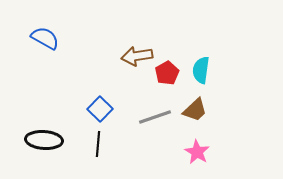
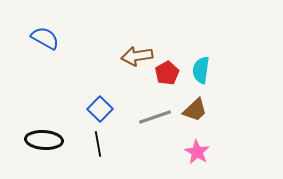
black line: rotated 15 degrees counterclockwise
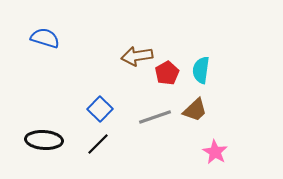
blue semicircle: rotated 12 degrees counterclockwise
black line: rotated 55 degrees clockwise
pink star: moved 18 px right
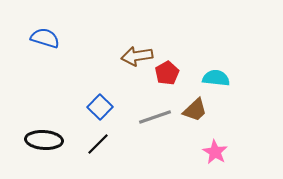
cyan semicircle: moved 15 px right, 8 px down; rotated 88 degrees clockwise
blue square: moved 2 px up
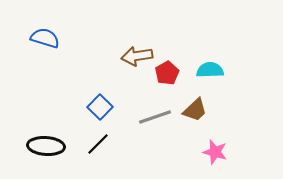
cyan semicircle: moved 6 px left, 8 px up; rotated 8 degrees counterclockwise
black ellipse: moved 2 px right, 6 px down
pink star: rotated 15 degrees counterclockwise
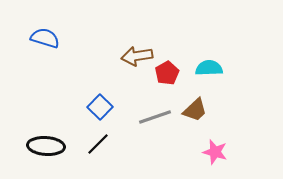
cyan semicircle: moved 1 px left, 2 px up
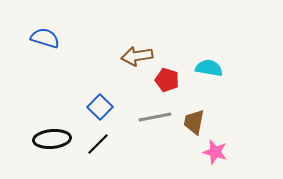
cyan semicircle: rotated 12 degrees clockwise
red pentagon: moved 7 px down; rotated 25 degrees counterclockwise
brown trapezoid: moved 1 px left, 12 px down; rotated 144 degrees clockwise
gray line: rotated 8 degrees clockwise
black ellipse: moved 6 px right, 7 px up; rotated 9 degrees counterclockwise
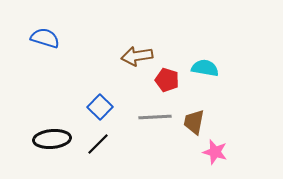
cyan semicircle: moved 4 px left
gray line: rotated 8 degrees clockwise
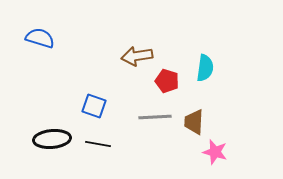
blue semicircle: moved 5 px left
cyan semicircle: rotated 88 degrees clockwise
red pentagon: moved 1 px down
blue square: moved 6 px left, 1 px up; rotated 25 degrees counterclockwise
brown trapezoid: rotated 8 degrees counterclockwise
black line: rotated 55 degrees clockwise
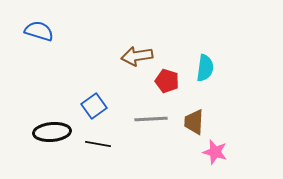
blue semicircle: moved 1 px left, 7 px up
blue square: rotated 35 degrees clockwise
gray line: moved 4 px left, 2 px down
black ellipse: moved 7 px up
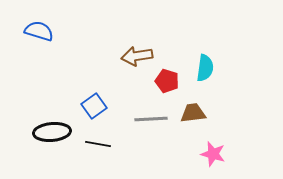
brown trapezoid: moved 1 px left, 9 px up; rotated 80 degrees clockwise
pink star: moved 2 px left, 2 px down
